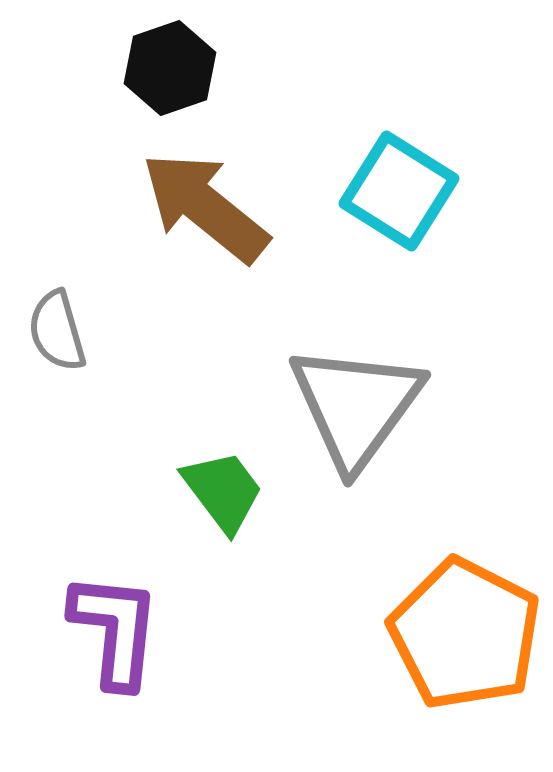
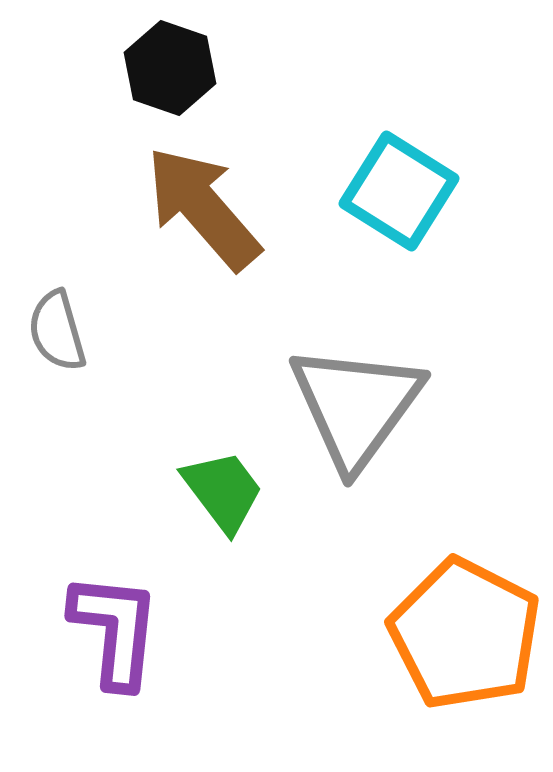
black hexagon: rotated 22 degrees counterclockwise
brown arrow: moved 2 px left, 1 px down; rotated 10 degrees clockwise
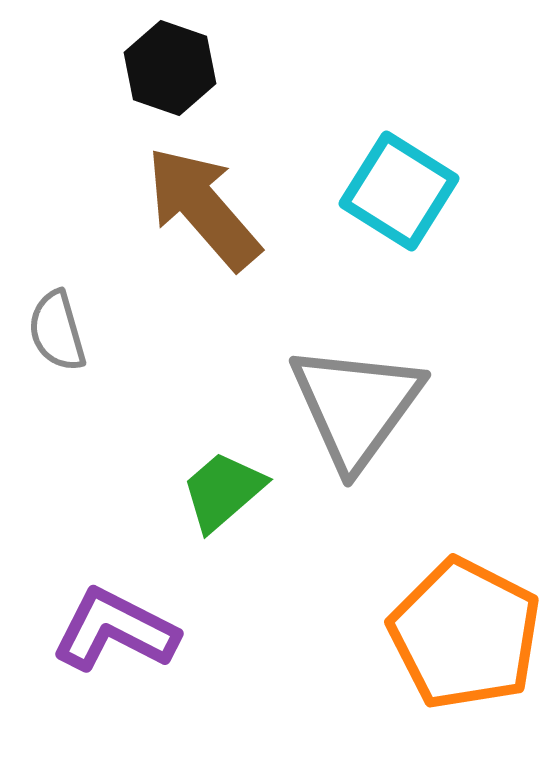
green trapezoid: rotated 94 degrees counterclockwise
purple L-shape: rotated 69 degrees counterclockwise
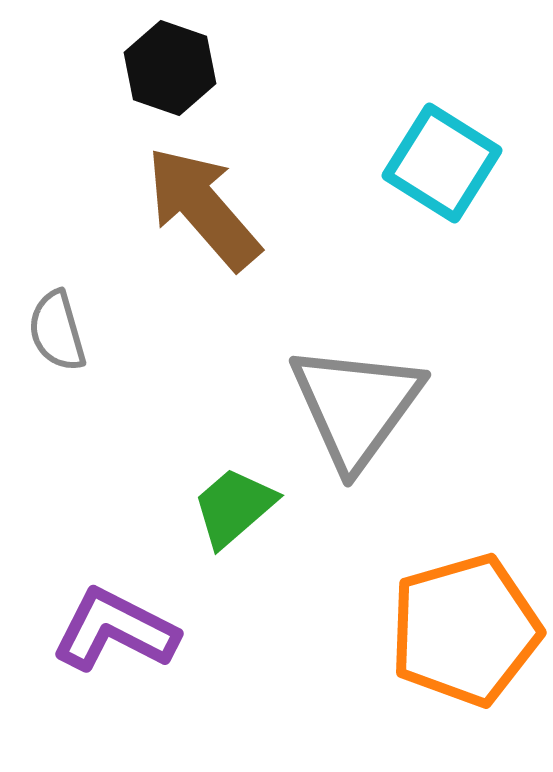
cyan square: moved 43 px right, 28 px up
green trapezoid: moved 11 px right, 16 px down
orange pentagon: moved 4 px up; rotated 29 degrees clockwise
